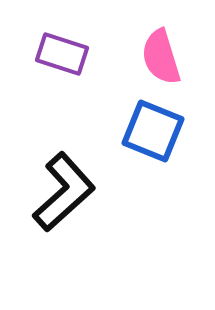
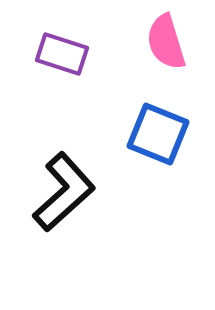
pink semicircle: moved 5 px right, 15 px up
blue square: moved 5 px right, 3 px down
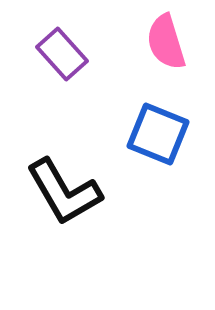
purple rectangle: rotated 30 degrees clockwise
black L-shape: rotated 102 degrees clockwise
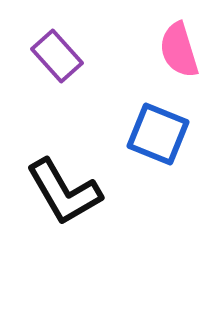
pink semicircle: moved 13 px right, 8 px down
purple rectangle: moved 5 px left, 2 px down
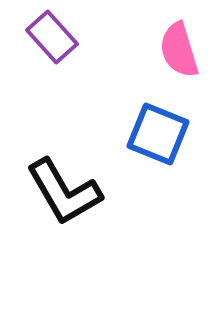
purple rectangle: moved 5 px left, 19 px up
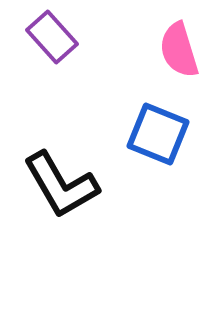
black L-shape: moved 3 px left, 7 px up
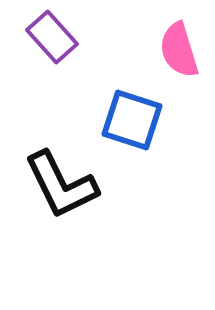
blue square: moved 26 px left, 14 px up; rotated 4 degrees counterclockwise
black L-shape: rotated 4 degrees clockwise
